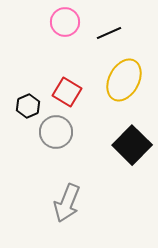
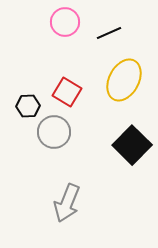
black hexagon: rotated 20 degrees clockwise
gray circle: moved 2 px left
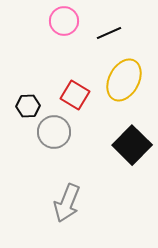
pink circle: moved 1 px left, 1 px up
red square: moved 8 px right, 3 px down
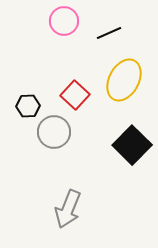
red square: rotated 12 degrees clockwise
gray arrow: moved 1 px right, 6 px down
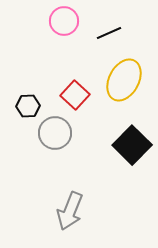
gray circle: moved 1 px right, 1 px down
gray arrow: moved 2 px right, 2 px down
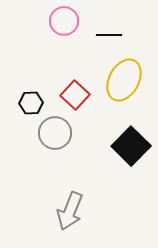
black line: moved 2 px down; rotated 25 degrees clockwise
black hexagon: moved 3 px right, 3 px up
black square: moved 1 px left, 1 px down
